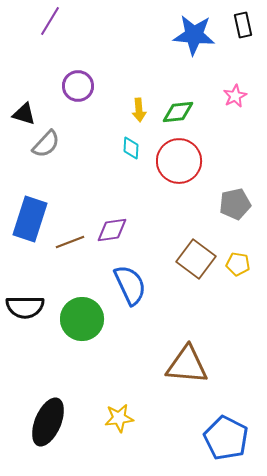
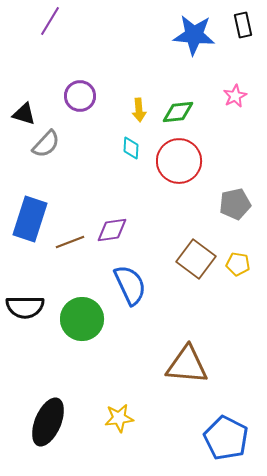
purple circle: moved 2 px right, 10 px down
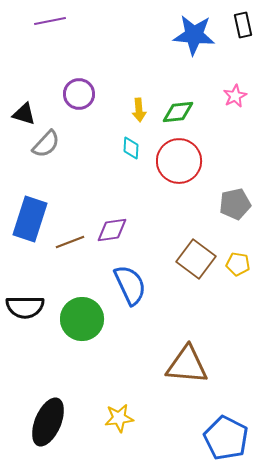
purple line: rotated 48 degrees clockwise
purple circle: moved 1 px left, 2 px up
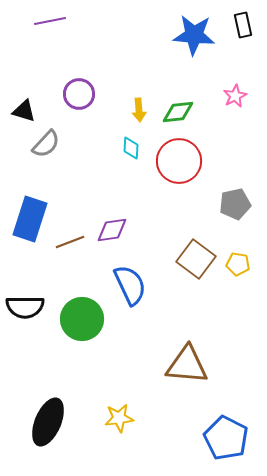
black triangle: moved 3 px up
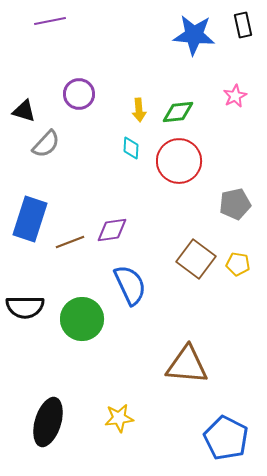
black ellipse: rotated 6 degrees counterclockwise
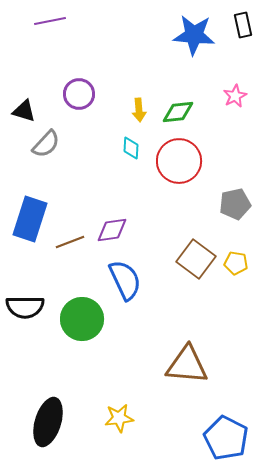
yellow pentagon: moved 2 px left, 1 px up
blue semicircle: moved 5 px left, 5 px up
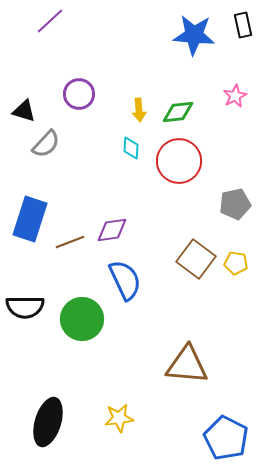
purple line: rotated 32 degrees counterclockwise
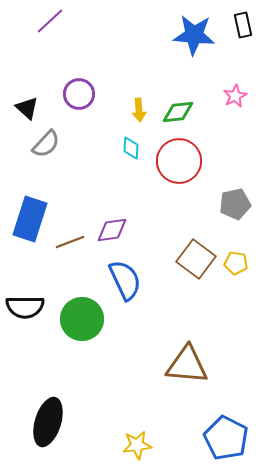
black triangle: moved 3 px right, 3 px up; rotated 25 degrees clockwise
yellow star: moved 18 px right, 27 px down
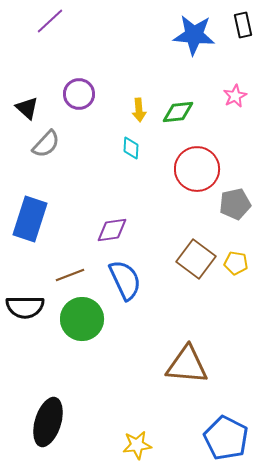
red circle: moved 18 px right, 8 px down
brown line: moved 33 px down
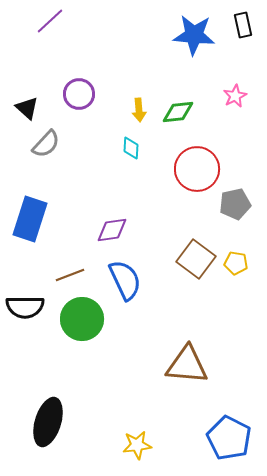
blue pentagon: moved 3 px right
